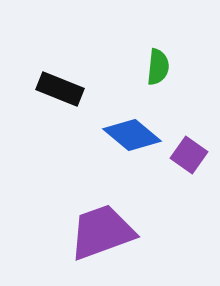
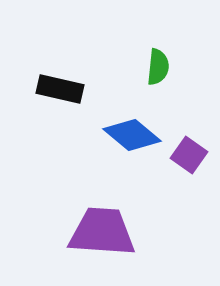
black rectangle: rotated 9 degrees counterclockwise
purple trapezoid: rotated 24 degrees clockwise
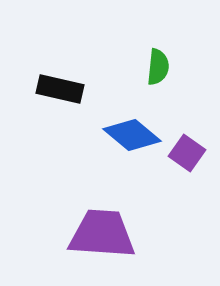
purple square: moved 2 px left, 2 px up
purple trapezoid: moved 2 px down
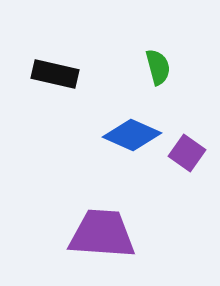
green semicircle: rotated 21 degrees counterclockwise
black rectangle: moved 5 px left, 15 px up
blue diamond: rotated 16 degrees counterclockwise
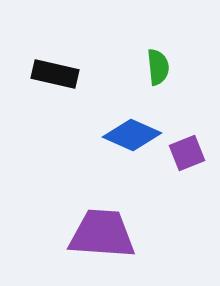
green semicircle: rotated 9 degrees clockwise
purple square: rotated 33 degrees clockwise
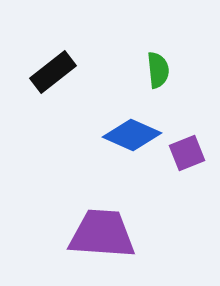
green semicircle: moved 3 px down
black rectangle: moved 2 px left, 2 px up; rotated 51 degrees counterclockwise
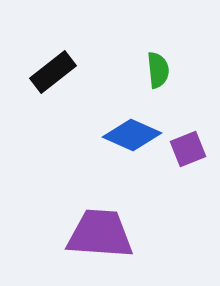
purple square: moved 1 px right, 4 px up
purple trapezoid: moved 2 px left
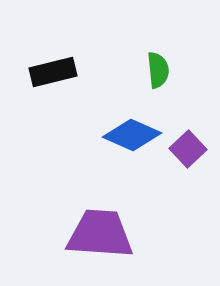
black rectangle: rotated 24 degrees clockwise
purple square: rotated 21 degrees counterclockwise
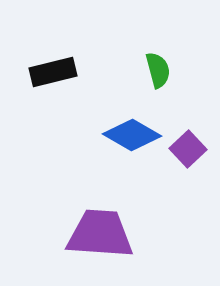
green semicircle: rotated 9 degrees counterclockwise
blue diamond: rotated 6 degrees clockwise
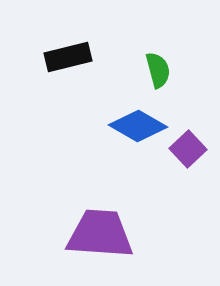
black rectangle: moved 15 px right, 15 px up
blue diamond: moved 6 px right, 9 px up
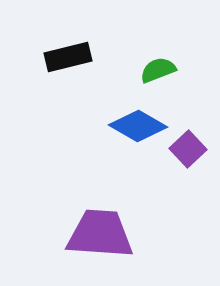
green semicircle: rotated 96 degrees counterclockwise
